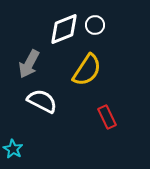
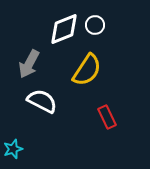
cyan star: rotated 24 degrees clockwise
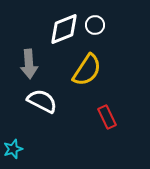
gray arrow: rotated 32 degrees counterclockwise
